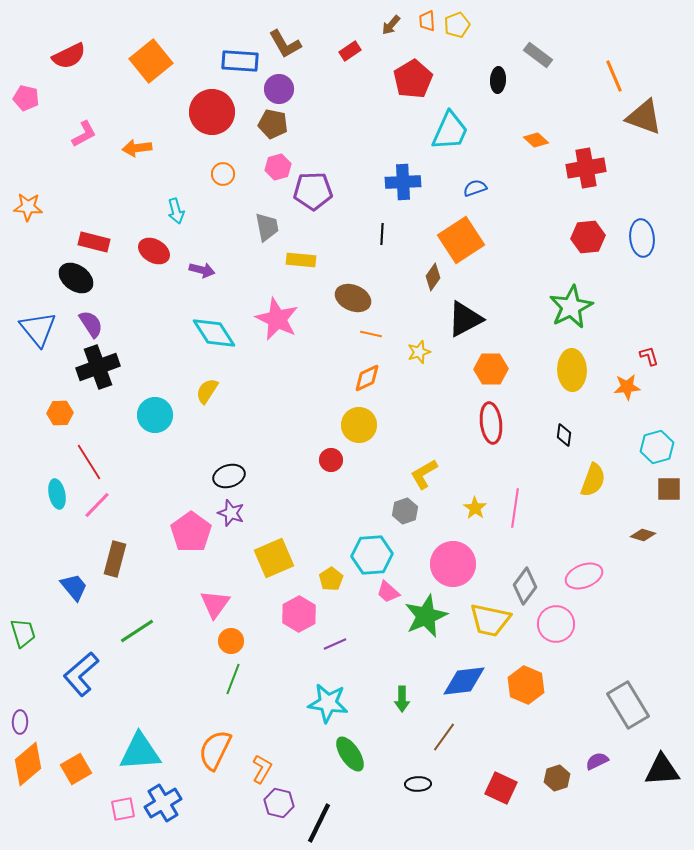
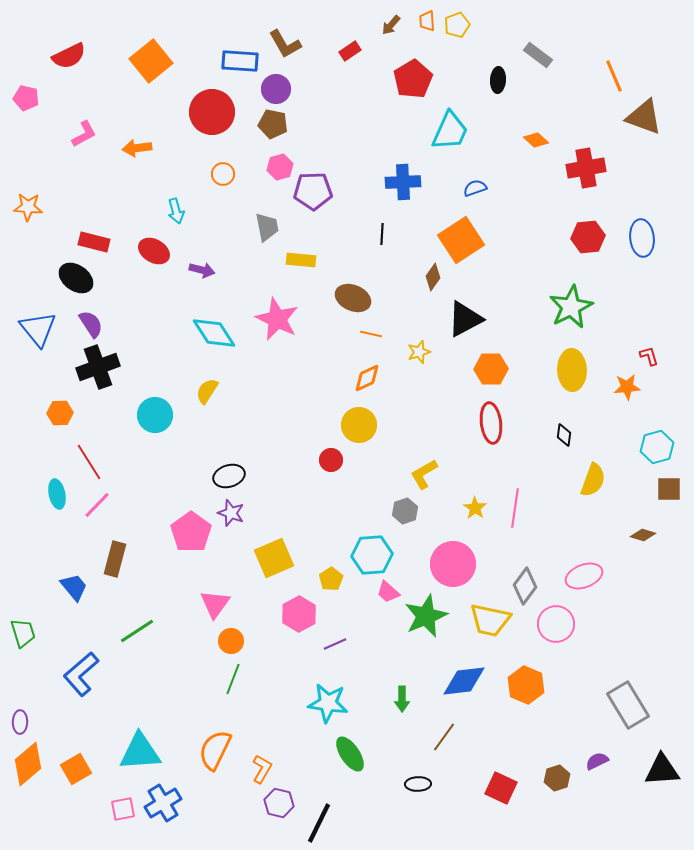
purple circle at (279, 89): moved 3 px left
pink hexagon at (278, 167): moved 2 px right
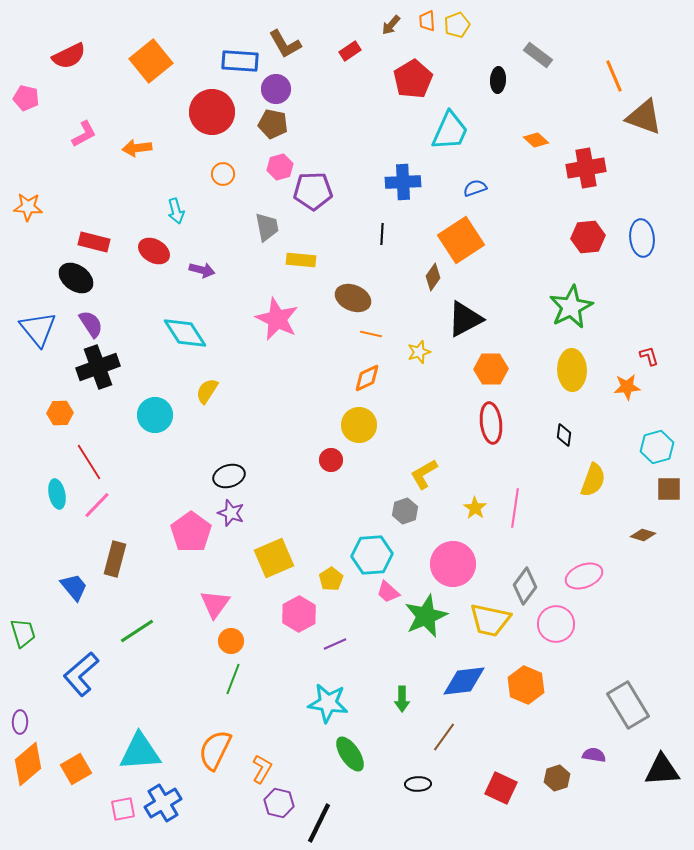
cyan diamond at (214, 333): moved 29 px left
purple semicircle at (597, 761): moved 3 px left, 6 px up; rotated 35 degrees clockwise
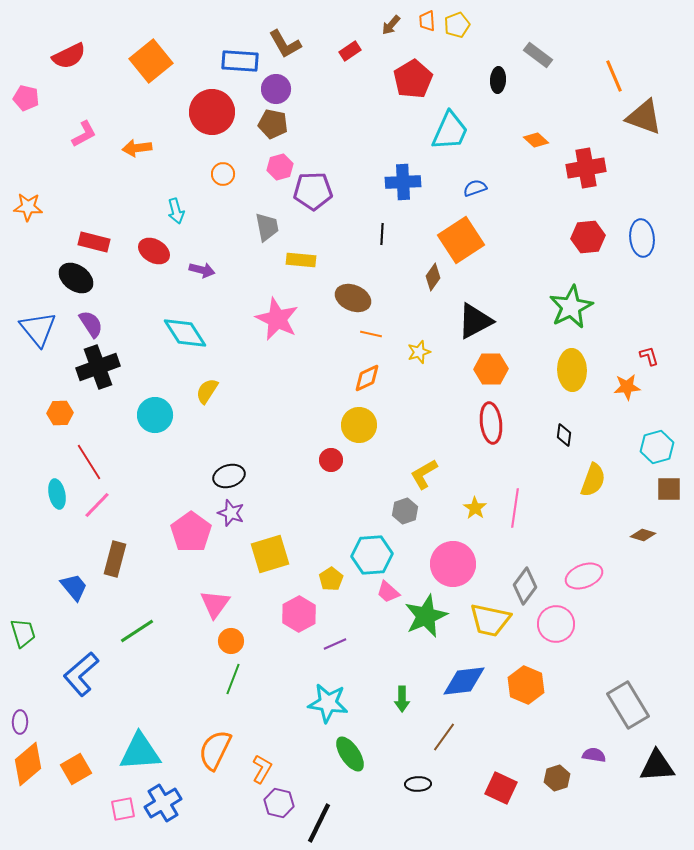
black triangle at (465, 319): moved 10 px right, 2 px down
yellow square at (274, 558): moved 4 px left, 4 px up; rotated 6 degrees clockwise
black triangle at (662, 770): moved 5 px left, 4 px up
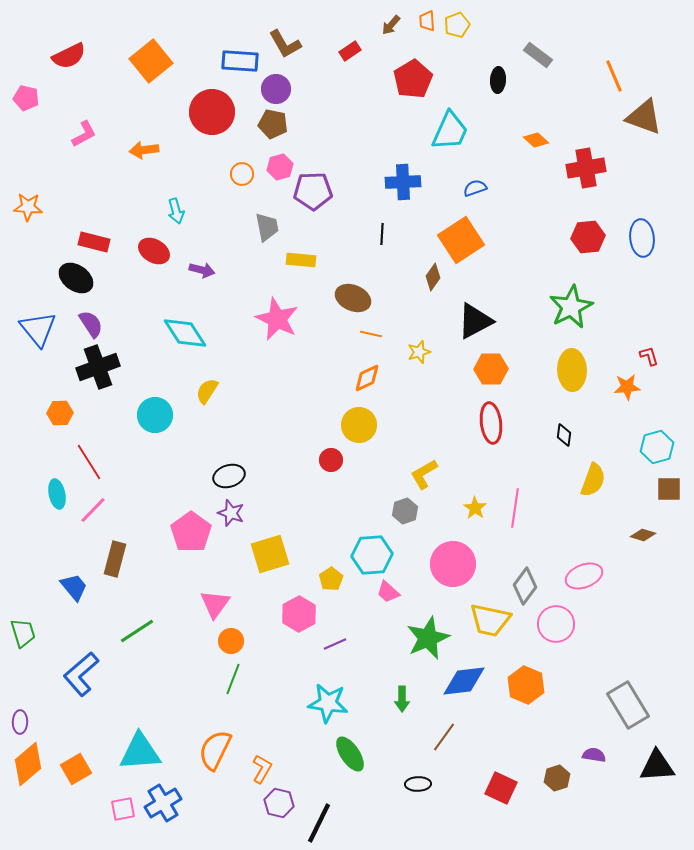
orange arrow at (137, 148): moved 7 px right, 2 px down
orange circle at (223, 174): moved 19 px right
pink line at (97, 505): moved 4 px left, 5 px down
green star at (426, 616): moved 2 px right, 22 px down
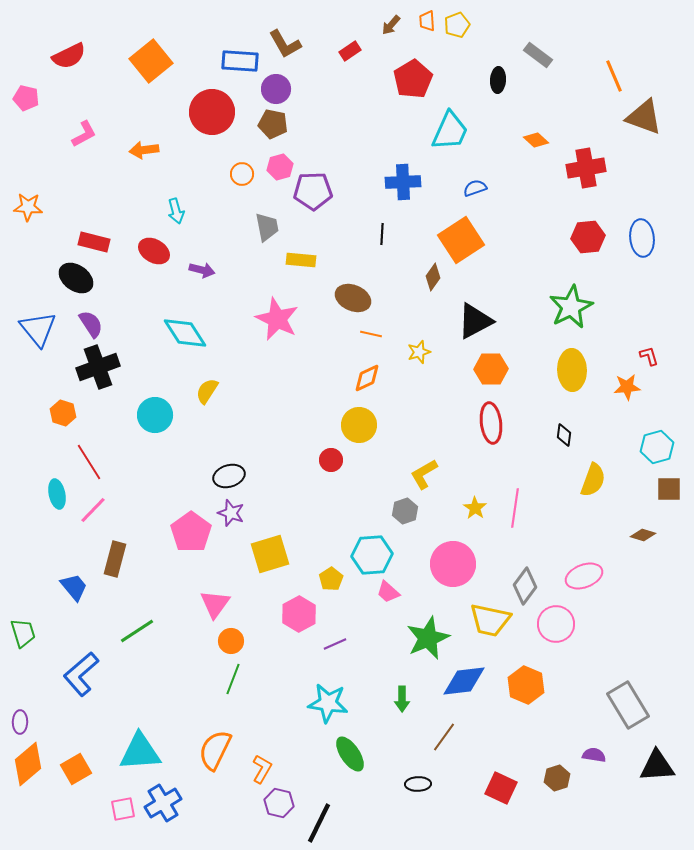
orange hexagon at (60, 413): moved 3 px right; rotated 20 degrees clockwise
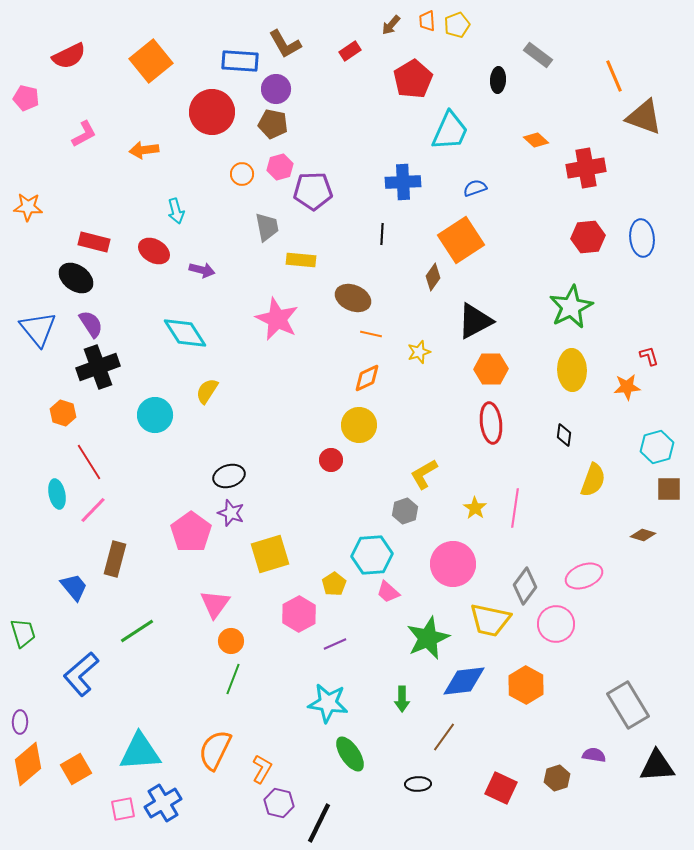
yellow pentagon at (331, 579): moved 3 px right, 5 px down
orange hexagon at (526, 685): rotated 6 degrees clockwise
